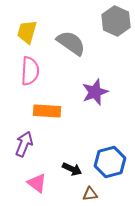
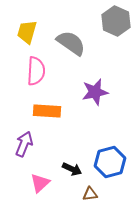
pink semicircle: moved 6 px right
purple star: rotated 8 degrees clockwise
pink triangle: moved 3 px right; rotated 40 degrees clockwise
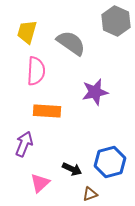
brown triangle: rotated 14 degrees counterclockwise
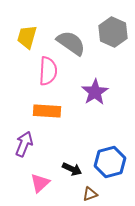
gray hexagon: moved 3 px left, 11 px down
yellow trapezoid: moved 5 px down
pink semicircle: moved 12 px right
purple star: rotated 20 degrees counterclockwise
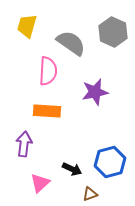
yellow trapezoid: moved 11 px up
purple star: rotated 20 degrees clockwise
purple arrow: rotated 15 degrees counterclockwise
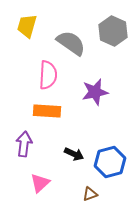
gray hexagon: moved 1 px up
pink semicircle: moved 4 px down
black arrow: moved 2 px right, 15 px up
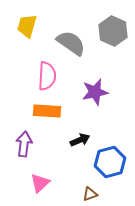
pink semicircle: moved 1 px left, 1 px down
black arrow: moved 6 px right, 14 px up; rotated 48 degrees counterclockwise
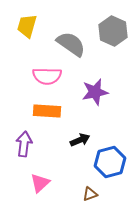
gray semicircle: moved 1 px down
pink semicircle: rotated 88 degrees clockwise
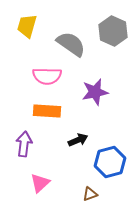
black arrow: moved 2 px left
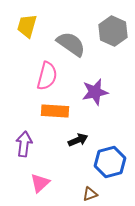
pink semicircle: rotated 76 degrees counterclockwise
orange rectangle: moved 8 px right
